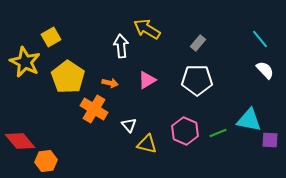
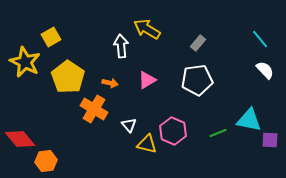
white pentagon: rotated 8 degrees counterclockwise
pink hexagon: moved 12 px left
red diamond: moved 2 px up
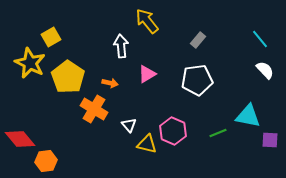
yellow arrow: moved 8 px up; rotated 20 degrees clockwise
gray rectangle: moved 3 px up
yellow star: moved 5 px right, 1 px down
pink triangle: moved 6 px up
cyan triangle: moved 1 px left, 4 px up
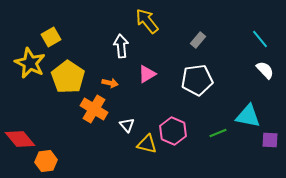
white triangle: moved 2 px left
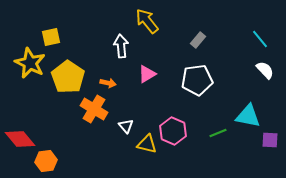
yellow square: rotated 18 degrees clockwise
orange arrow: moved 2 px left
white triangle: moved 1 px left, 1 px down
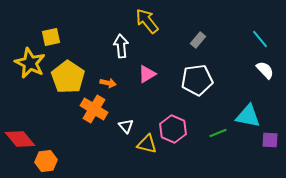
pink hexagon: moved 2 px up
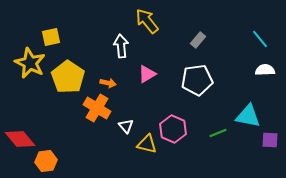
white semicircle: rotated 48 degrees counterclockwise
orange cross: moved 3 px right, 1 px up
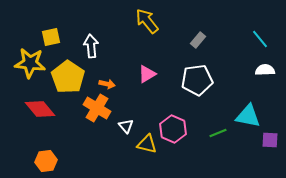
white arrow: moved 30 px left
yellow star: rotated 20 degrees counterclockwise
orange arrow: moved 1 px left, 1 px down
red diamond: moved 20 px right, 30 px up
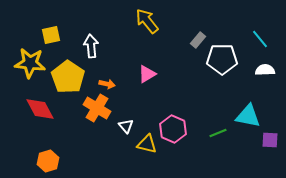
yellow square: moved 2 px up
white pentagon: moved 25 px right, 21 px up; rotated 8 degrees clockwise
red diamond: rotated 12 degrees clockwise
orange hexagon: moved 2 px right; rotated 10 degrees counterclockwise
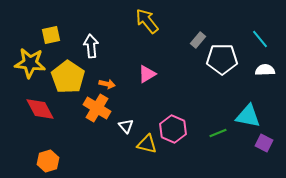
purple square: moved 6 px left, 3 px down; rotated 24 degrees clockwise
